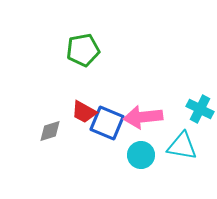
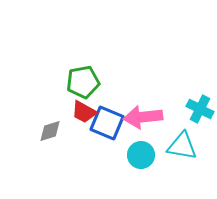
green pentagon: moved 32 px down
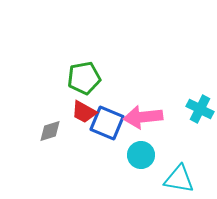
green pentagon: moved 1 px right, 4 px up
cyan triangle: moved 3 px left, 33 px down
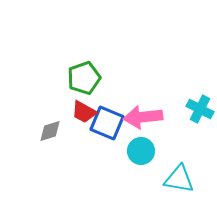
green pentagon: rotated 8 degrees counterclockwise
cyan circle: moved 4 px up
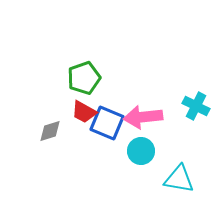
cyan cross: moved 4 px left, 3 px up
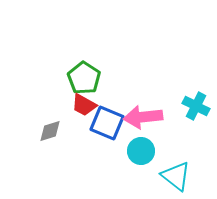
green pentagon: rotated 20 degrees counterclockwise
red trapezoid: moved 7 px up
cyan triangle: moved 3 px left, 3 px up; rotated 28 degrees clockwise
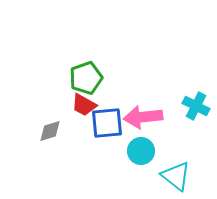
green pentagon: moved 2 px right; rotated 20 degrees clockwise
blue square: rotated 28 degrees counterclockwise
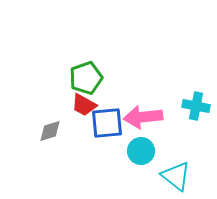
cyan cross: rotated 16 degrees counterclockwise
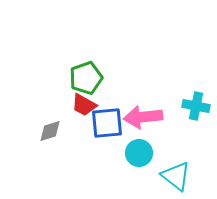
cyan circle: moved 2 px left, 2 px down
